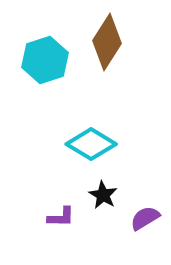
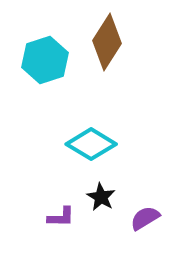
black star: moved 2 px left, 2 px down
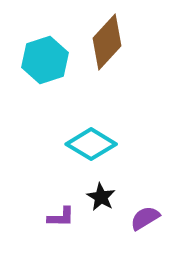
brown diamond: rotated 10 degrees clockwise
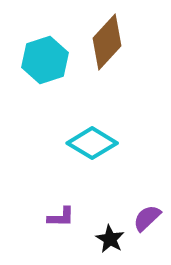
cyan diamond: moved 1 px right, 1 px up
black star: moved 9 px right, 42 px down
purple semicircle: moved 2 px right; rotated 12 degrees counterclockwise
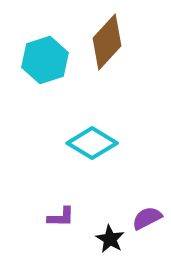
purple semicircle: rotated 16 degrees clockwise
